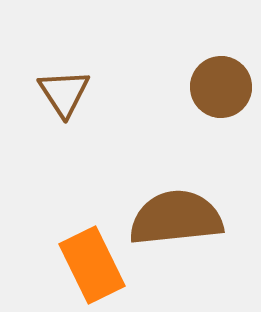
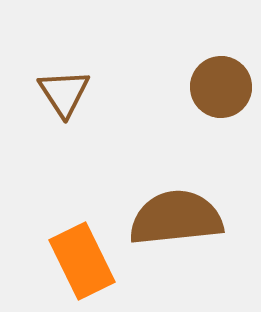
orange rectangle: moved 10 px left, 4 px up
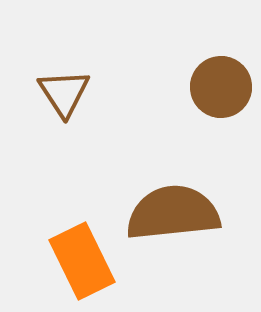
brown semicircle: moved 3 px left, 5 px up
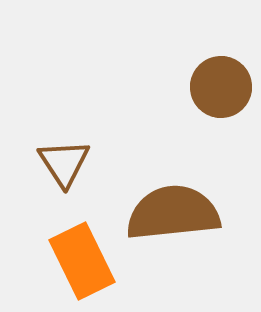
brown triangle: moved 70 px down
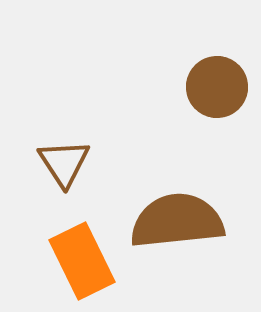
brown circle: moved 4 px left
brown semicircle: moved 4 px right, 8 px down
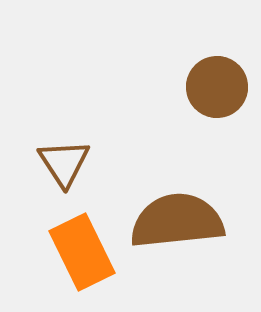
orange rectangle: moved 9 px up
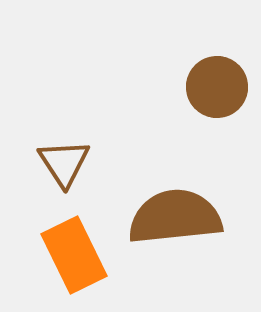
brown semicircle: moved 2 px left, 4 px up
orange rectangle: moved 8 px left, 3 px down
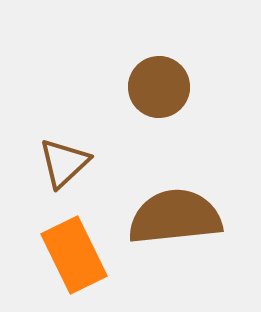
brown circle: moved 58 px left
brown triangle: rotated 20 degrees clockwise
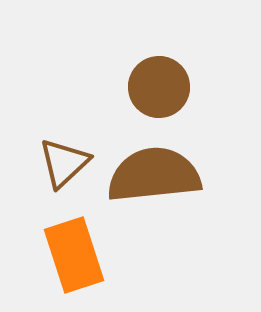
brown semicircle: moved 21 px left, 42 px up
orange rectangle: rotated 8 degrees clockwise
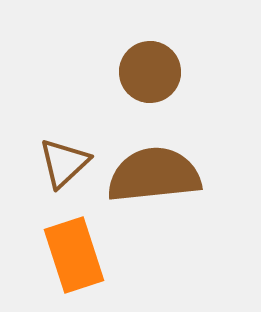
brown circle: moved 9 px left, 15 px up
